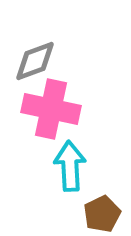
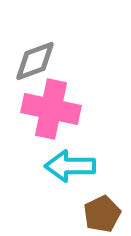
cyan arrow: rotated 87 degrees counterclockwise
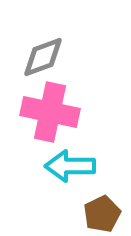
gray diamond: moved 8 px right, 4 px up
pink cross: moved 1 px left, 3 px down
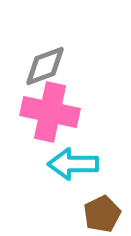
gray diamond: moved 2 px right, 9 px down
cyan arrow: moved 3 px right, 2 px up
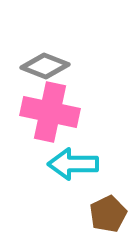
gray diamond: rotated 42 degrees clockwise
brown pentagon: moved 6 px right
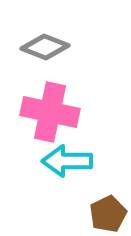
gray diamond: moved 19 px up
cyan arrow: moved 6 px left, 3 px up
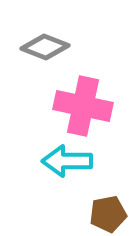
pink cross: moved 33 px right, 6 px up
brown pentagon: rotated 15 degrees clockwise
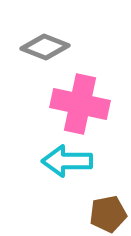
pink cross: moved 3 px left, 2 px up
